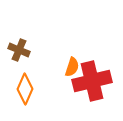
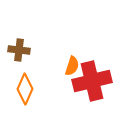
brown cross: rotated 15 degrees counterclockwise
orange semicircle: moved 1 px up
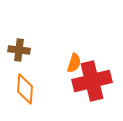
orange semicircle: moved 2 px right, 3 px up
orange diamond: rotated 20 degrees counterclockwise
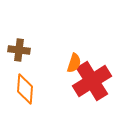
red cross: rotated 18 degrees counterclockwise
